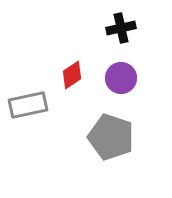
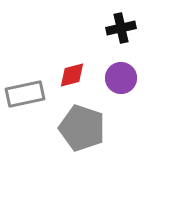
red diamond: rotated 20 degrees clockwise
gray rectangle: moved 3 px left, 11 px up
gray pentagon: moved 29 px left, 9 px up
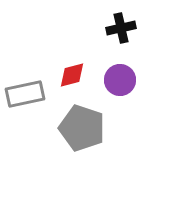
purple circle: moved 1 px left, 2 px down
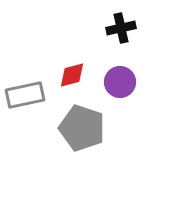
purple circle: moved 2 px down
gray rectangle: moved 1 px down
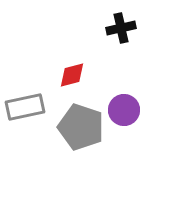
purple circle: moved 4 px right, 28 px down
gray rectangle: moved 12 px down
gray pentagon: moved 1 px left, 1 px up
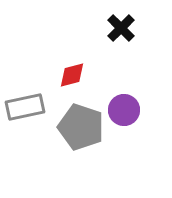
black cross: rotated 32 degrees counterclockwise
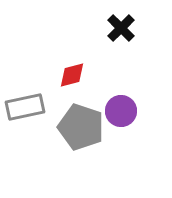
purple circle: moved 3 px left, 1 px down
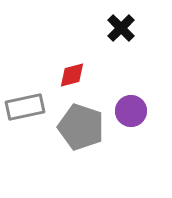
purple circle: moved 10 px right
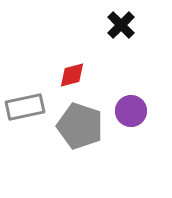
black cross: moved 3 px up
gray pentagon: moved 1 px left, 1 px up
